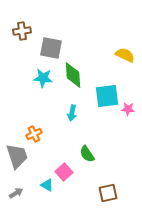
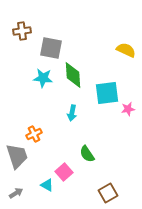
yellow semicircle: moved 1 px right, 5 px up
cyan square: moved 3 px up
pink star: rotated 16 degrees counterclockwise
brown square: rotated 18 degrees counterclockwise
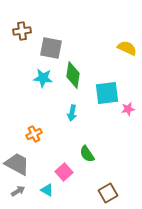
yellow semicircle: moved 1 px right, 2 px up
green diamond: rotated 12 degrees clockwise
gray trapezoid: moved 8 px down; rotated 44 degrees counterclockwise
cyan triangle: moved 5 px down
gray arrow: moved 2 px right, 2 px up
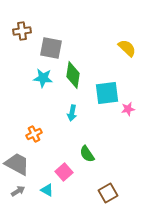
yellow semicircle: rotated 18 degrees clockwise
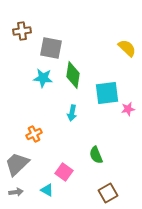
green semicircle: moved 9 px right, 1 px down; rotated 12 degrees clockwise
gray trapezoid: rotated 72 degrees counterclockwise
pink square: rotated 12 degrees counterclockwise
gray arrow: moved 2 px left, 1 px down; rotated 24 degrees clockwise
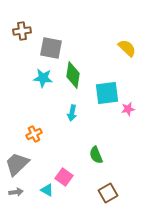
pink square: moved 5 px down
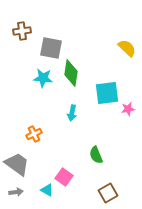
green diamond: moved 2 px left, 2 px up
gray trapezoid: rotated 80 degrees clockwise
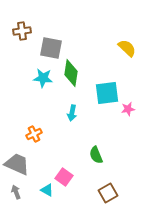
gray trapezoid: rotated 12 degrees counterclockwise
gray arrow: rotated 104 degrees counterclockwise
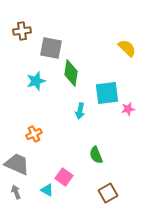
cyan star: moved 7 px left, 3 px down; rotated 24 degrees counterclockwise
cyan arrow: moved 8 px right, 2 px up
